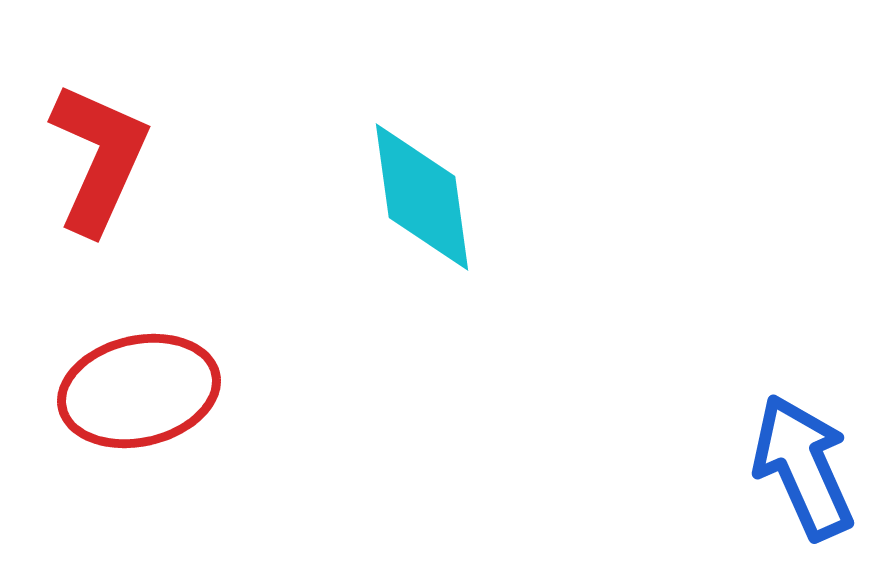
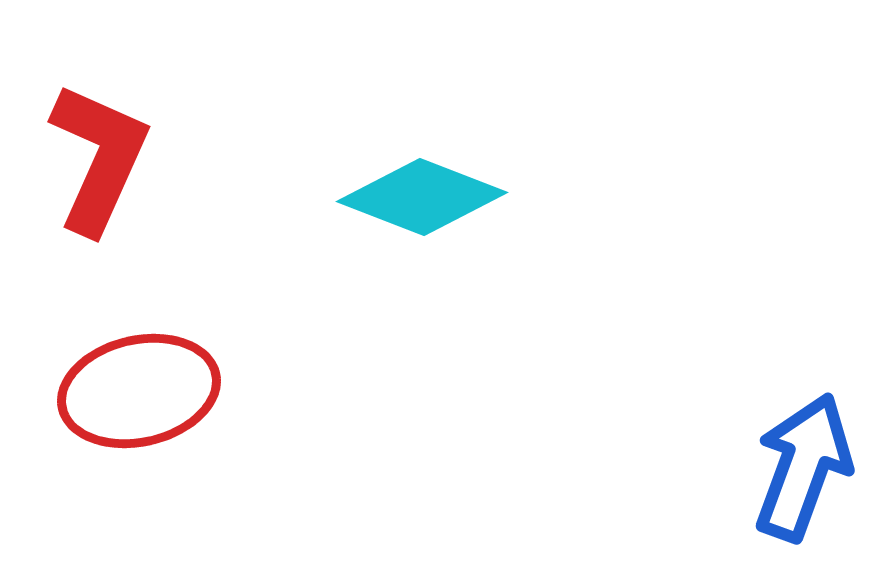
cyan diamond: rotated 61 degrees counterclockwise
blue arrow: rotated 44 degrees clockwise
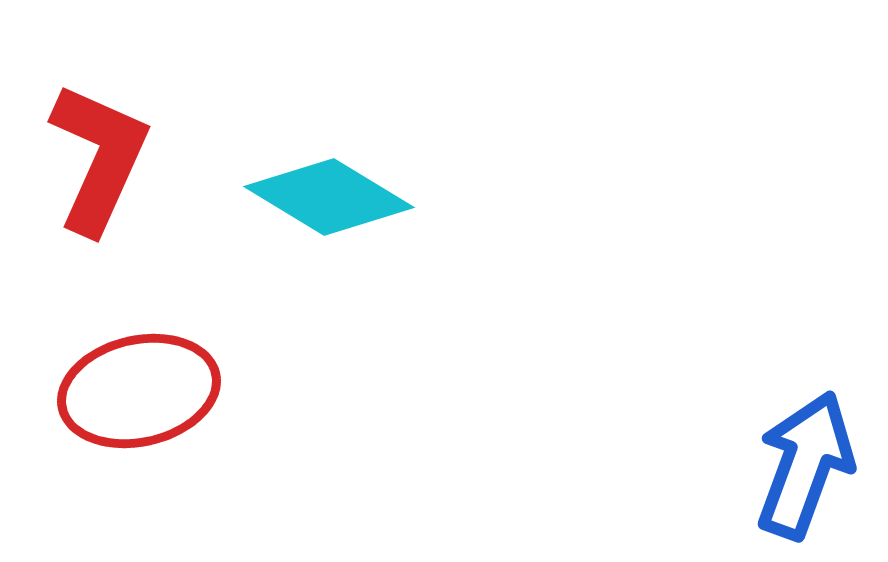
cyan diamond: moved 93 px left; rotated 10 degrees clockwise
blue arrow: moved 2 px right, 2 px up
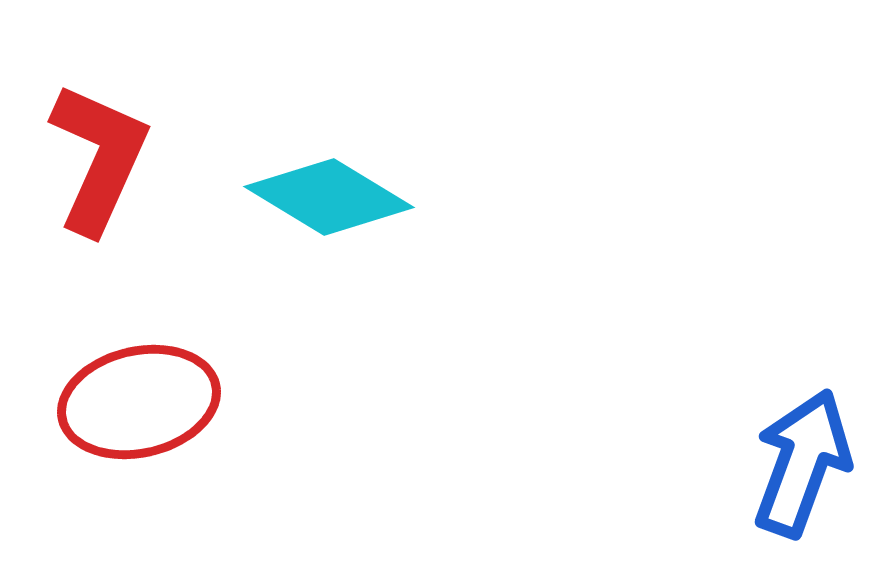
red ellipse: moved 11 px down
blue arrow: moved 3 px left, 2 px up
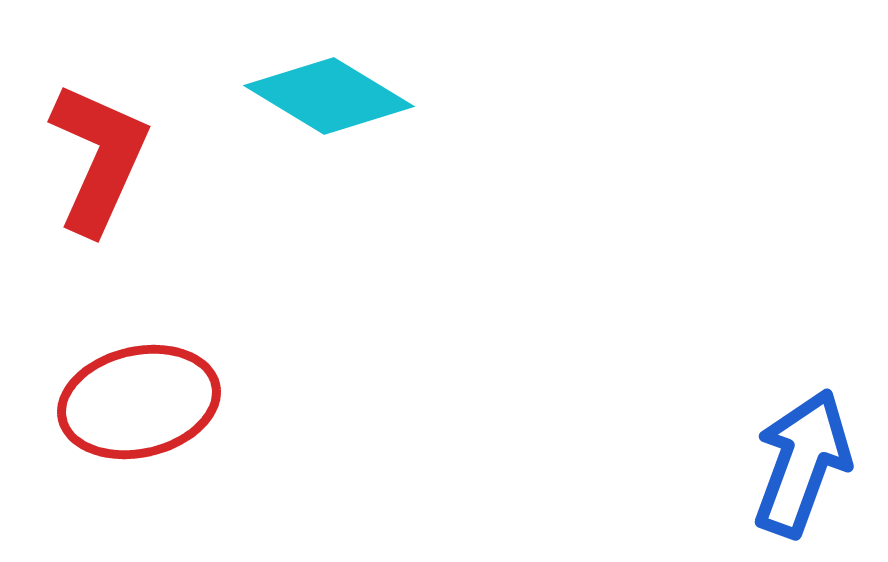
cyan diamond: moved 101 px up
